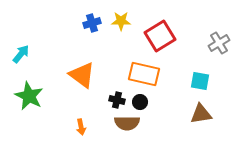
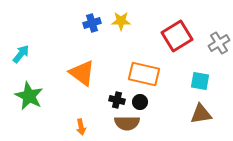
red square: moved 17 px right
orange triangle: moved 2 px up
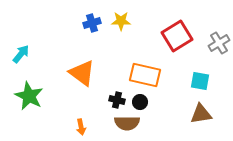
orange rectangle: moved 1 px right, 1 px down
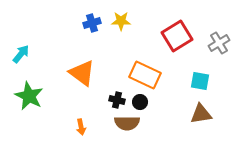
orange rectangle: rotated 12 degrees clockwise
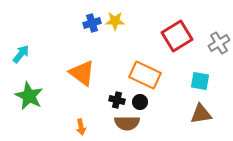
yellow star: moved 6 px left
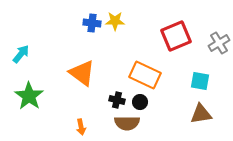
blue cross: rotated 24 degrees clockwise
red square: moved 1 px left; rotated 8 degrees clockwise
green star: rotated 8 degrees clockwise
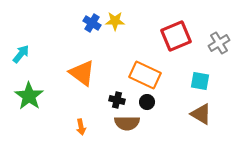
blue cross: rotated 24 degrees clockwise
black circle: moved 7 px right
brown triangle: rotated 40 degrees clockwise
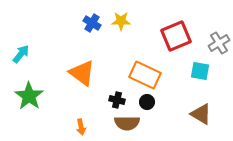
yellow star: moved 6 px right
cyan square: moved 10 px up
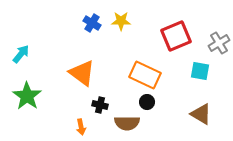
green star: moved 2 px left
black cross: moved 17 px left, 5 px down
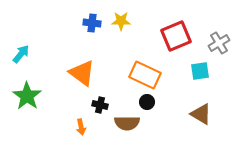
blue cross: rotated 24 degrees counterclockwise
cyan square: rotated 18 degrees counterclockwise
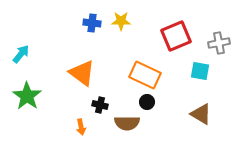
gray cross: rotated 20 degrees clockwise
cyan square: rotated 18 degrees clockwise
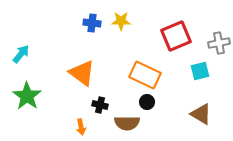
cyan square: rotated 24 degrees counterclockwise
